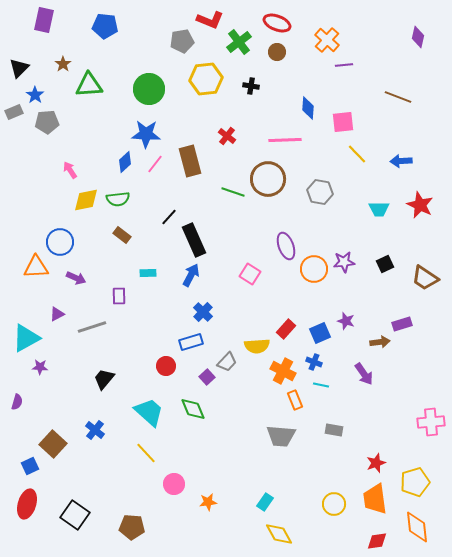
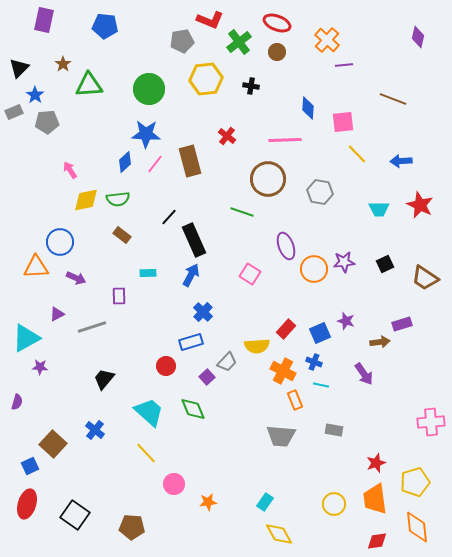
brown line at (398, 97): moved 5 px left, 2 px down
green line at (233, 192): moved 9 px right, 20 px down
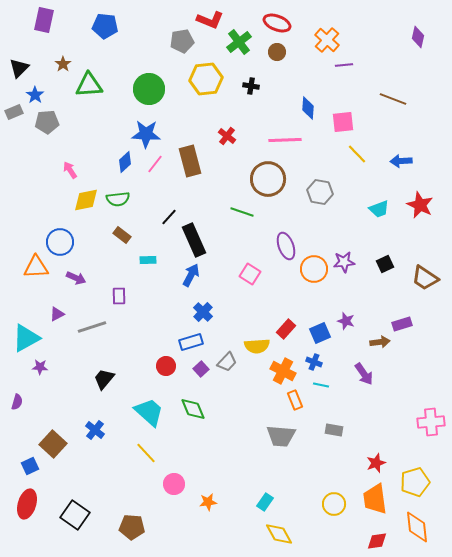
cyan trapezoid at (379, 209): rotated 20 degrees counterclockwise
cyan rectangle at (148, 273): moved 13 px up
purple square at (207, 377): moved 6 px left, 8 px up
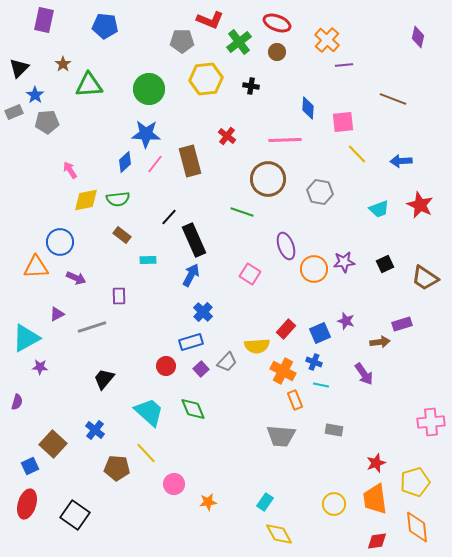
gray pentagon at (182, 41): rotated 10 degrees clockwise
brown pentagon at (132, 527): moved 15 px left, 59 px up
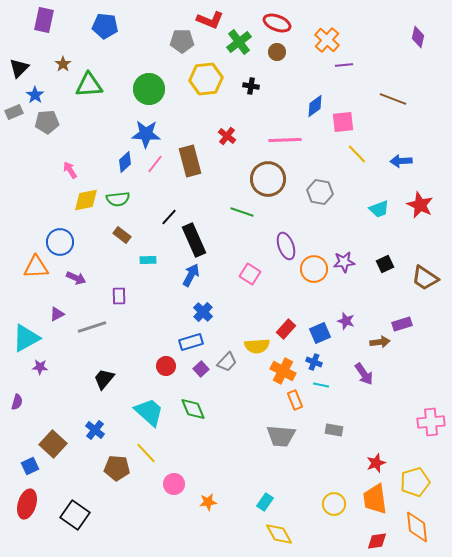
blue diamond at (308, 108): moved 7 px right, 2 px up; rotated 50 degrees clockwise
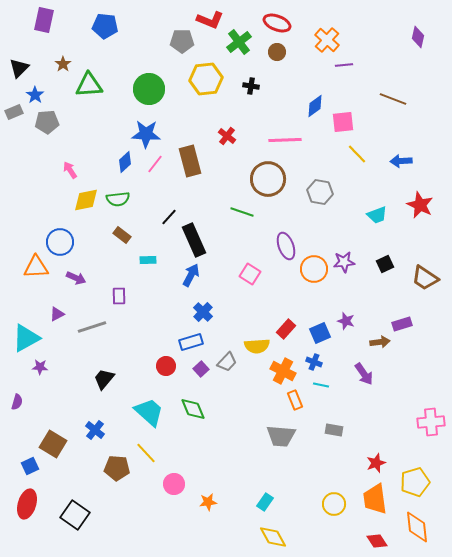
cyan trapezoid at (379, 209): moved 2 px left, 6 px down
brown square at (53, 444): rotated 12 degrees counterclockwise
yellow diamond at (279, 534): moved 6 px left, 3 px down
red diamond at (377, 541): rotated 65 degrees clockwise
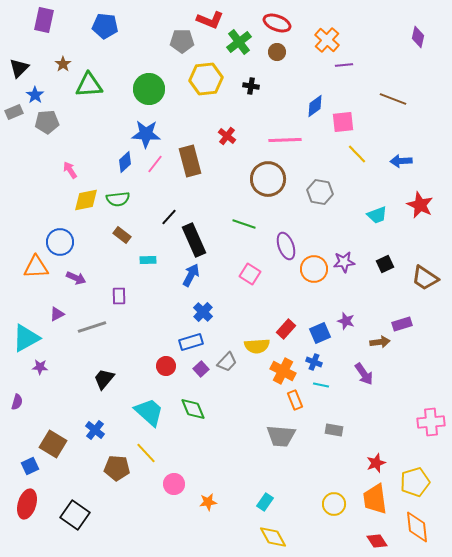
green line at (242, 212): moved 2 px right, 12 px down
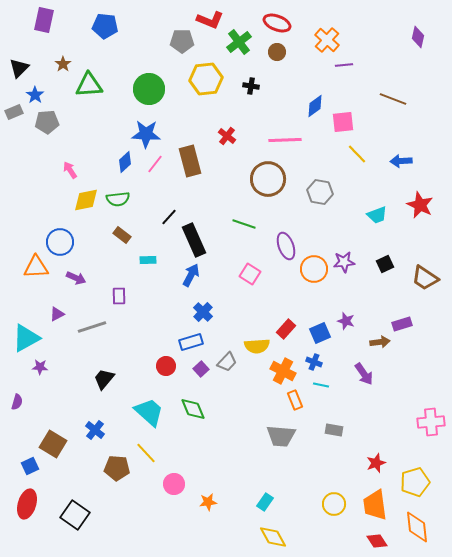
orange trapezoid at (375, 499): moved 6 px down
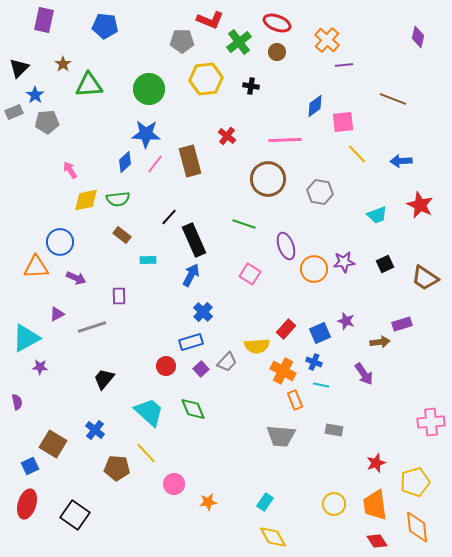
purple semicircle at (17, 402): rotated 28 degrees counterclockwise
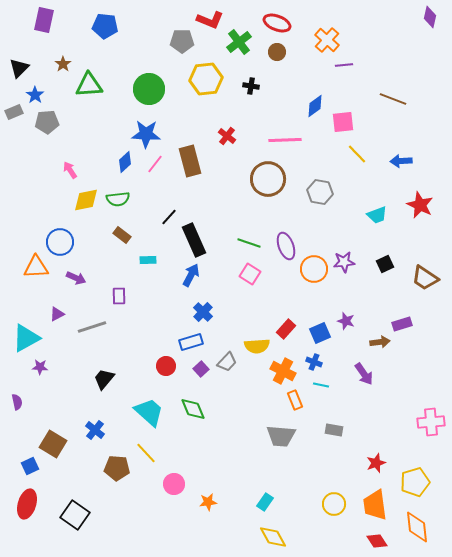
purple diamond at (418, 37): moved 12 px right, 20 px up
green line at (244, 224): moved 5 px right, 19 px down
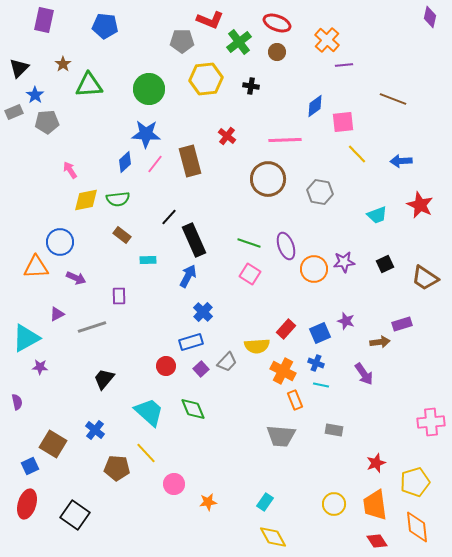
blue arrow at (191, 275): moved 3 px left, 1 px down
blue cross at (314, 362): moved 2 px right, 1 px down
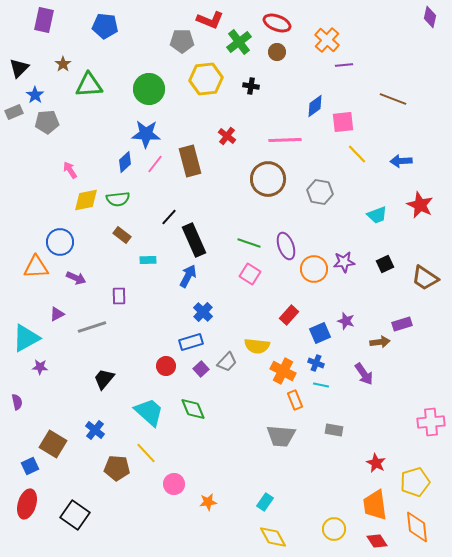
red rectangle at (286, 329): moved 3 px right, 14 px up
yellow semicircle at (257, 346): rotated 10 degrees clockwise
red star at (376, 463): rotated 24 degrees counterclockwise
yellow circle at (334, 504): moved 25 px down
